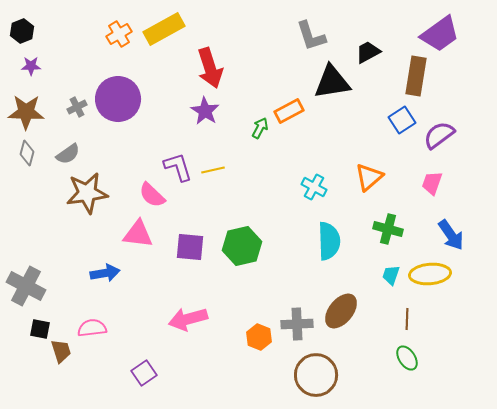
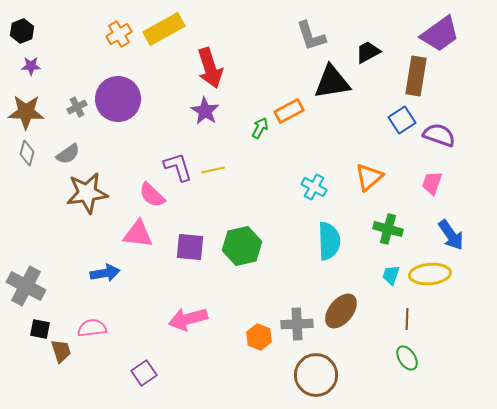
purple semicircle at (439, 135): rotated 56 degrees clockwise
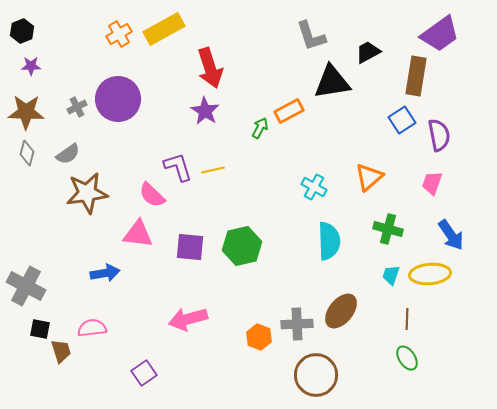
purple semicircle at (439, 135): rotated 60 degrees clockwise
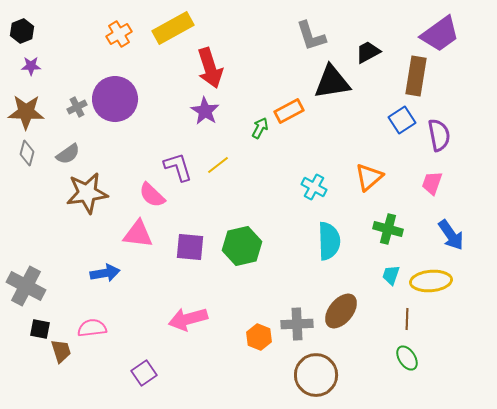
yellow rectangle at (164, 29): moved 9 px right, 1 px up
purple circle at (118, 99): moved 3 px left
yellow line at (213, 170): moved 5 px right, 5 px up; rotated 25 degrees counterclockwise
yellow ellipse at (430, 274): moved 1 px right, 7 px down
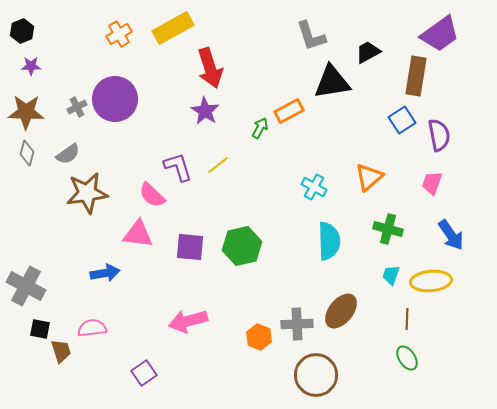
pink arrow at (188, 319): moved 2 px down
